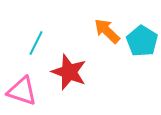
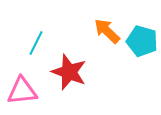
cyan pentagon: rotated 16 degrees counterclockwise
pink triangle: rotated 24 degrees counterclockwise
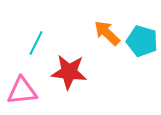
orange arrow: moved 2 px down
red star: rotated 15 degrees counterclockwise
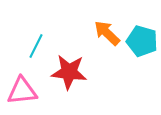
cyan line: moved 3 px down
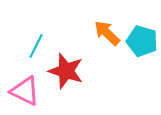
red star: moved 3 px left, 1 px up; rotated 12 degrees clockwise
pink triangle: moved 3 px right; rotated 32 degrees clockwise
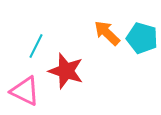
cyan pentagon: moved 3 px up
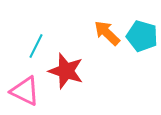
cyan pentagon: moved 2 px up
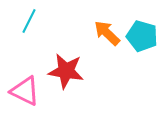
cyan line: moved 7 px left, 25 px up
red star: rotated 9 degrees counterclockwise
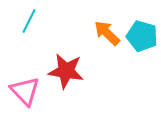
pink triangle: rotated 20 degrees clockwise
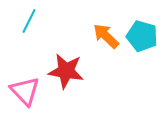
orange arrow: moved 1 px left, 3 px down
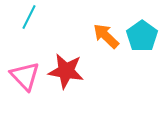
cyan line: moved 4 px up
cyan pentagon: rotated 20 degrees clockwise
pink triangle: moved 15 px up
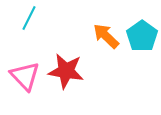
cyan line: moved 1 px down
